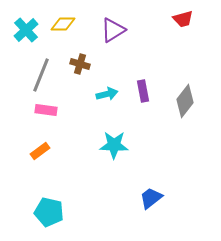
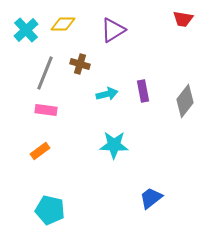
red trapezoid: rotated 25 degrees clockwise
gray line: moved 4 px right, 2 px up
cyan pentagon: moved 1 px right, 2 px up
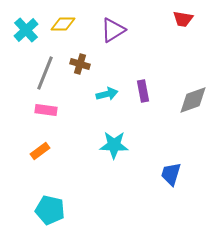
gray diamond: moved 8 px right, 1 px up; rotated 32 degrees clockwise
blue trapezoid: moved 20 px right, 24 px up; rotated 35 degrees counterclockwise
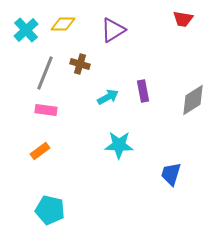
cyan arrow: moved 1 px right, 3 px down; rotated 15 degrees counterclockwise
gray diamond: rotated 12 degrees counterclockwise
cyan star: moved 5 px right
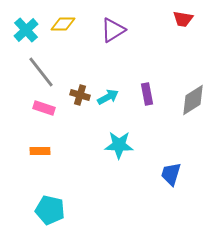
brown cross: moved 31 px down
gray line: moved 4 px left, 1 px up; rotated 60 degrees counterclockwise
purple rectangle: moved 4 px right, 3 px down
pink rectangle: moved 2 px left, 2 px up; rotated 10 degrees clockwise
orange rectangle: rotated 36 degrees clockwise
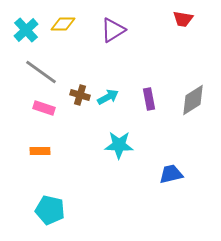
gray line: rotated 16 degrees counterclockwise
purple rectangle: moved 2 px right, 5 px down
blue trapezoid: rotated 60 degrees clockwise
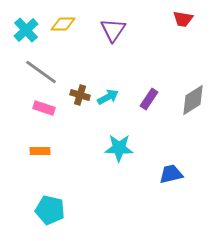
purple triangle: rotated 24 degrees counterclockwise
purple rectangle: rotated 45 degrees clockwise
cyan star: moved 3 px down
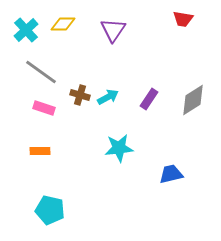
cyan star: rotated 8 degrees counterclockwise
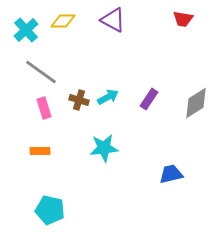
yellow diamond: moved 3 px up
purple triangle: moved 10 px up; rotated 36 degrees counterclockwise
brown cross: moved 1 px left, 5 px down
gray diamond: moved 3 px right, 3 px down
pink rectangle: rotated 55 degrees clockwise
cyan star: moved 15 px left
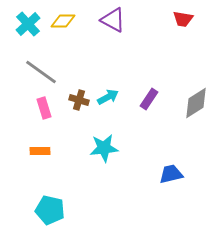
cyan cross: moved 2 px right, 6 px up
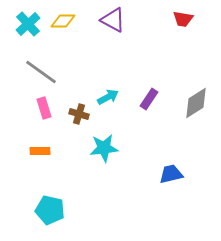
brown cross: moved 14 px down
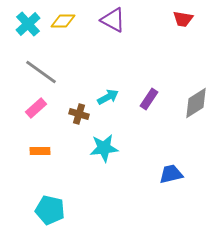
pink rectangle: moved 8 px left; rotated 65 degrees clockwise
